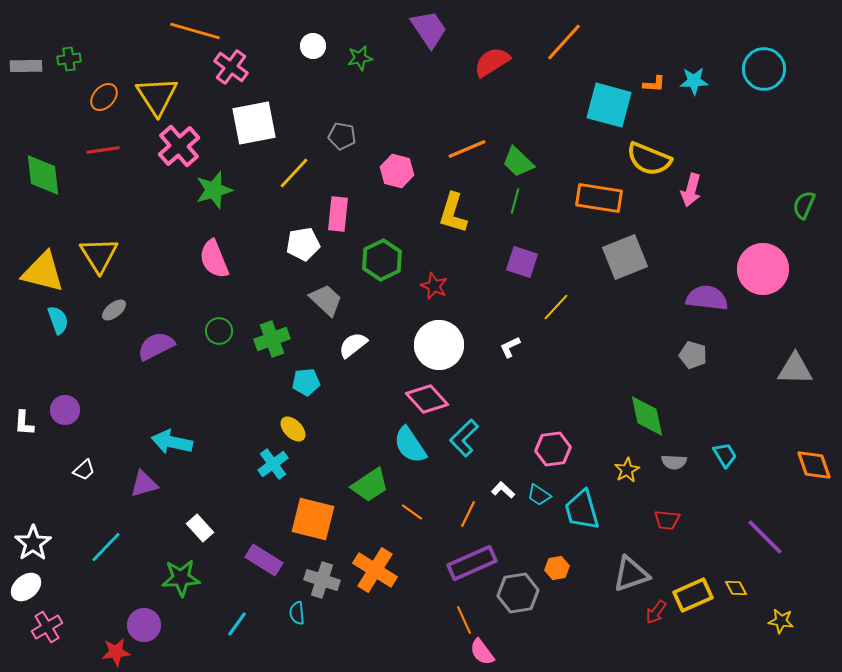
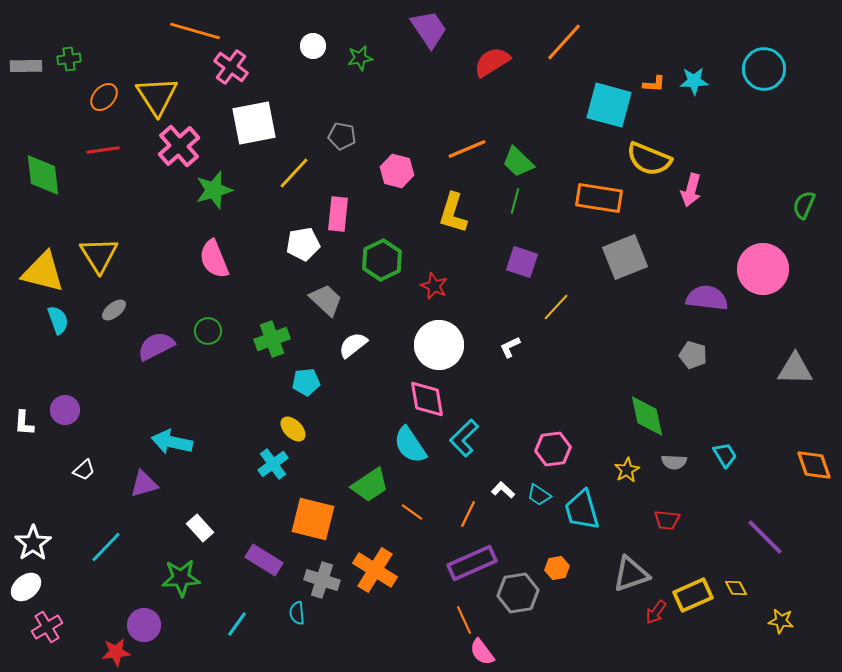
green circle at (219, 331): moved 11 px left
pink diamond at (427, 399): rotated 33 degrees clockwise
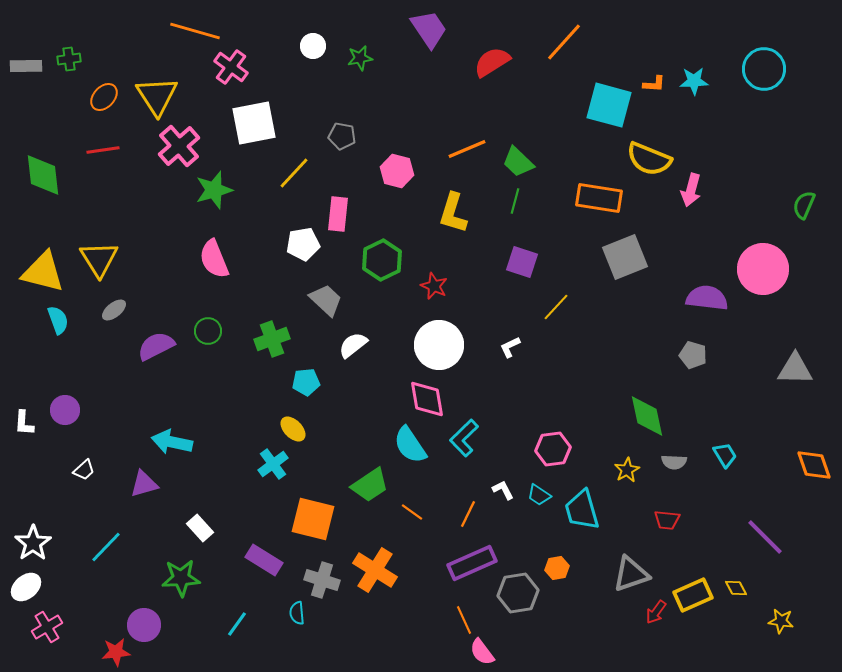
yellow triangle at (99, 255): moved 4 px down
white L-shape at (503, 490): rotated 20 degrees clockwise
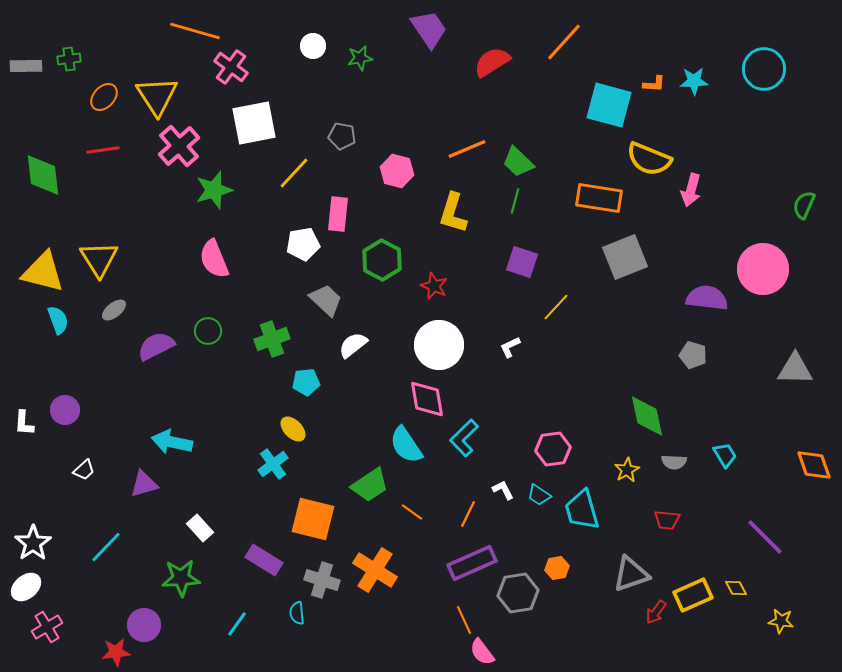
green hexagon at (382, 260): rotated 6 degrees counterclockwise
cyan semicircle at (410, 445): moved 4 px left
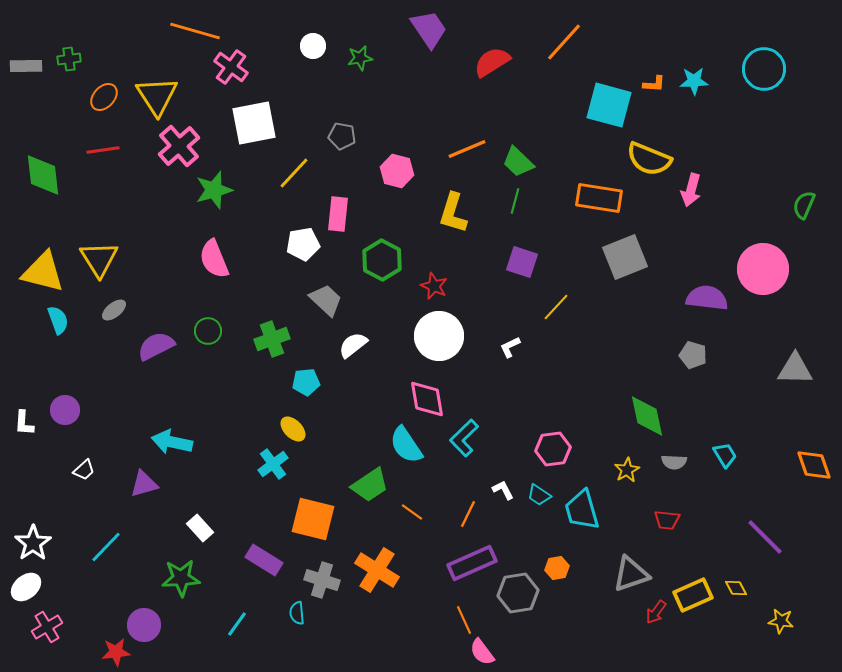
white circle at (439, 345): moved 9 px up
orange cross at (375, 570): moved 2 px right
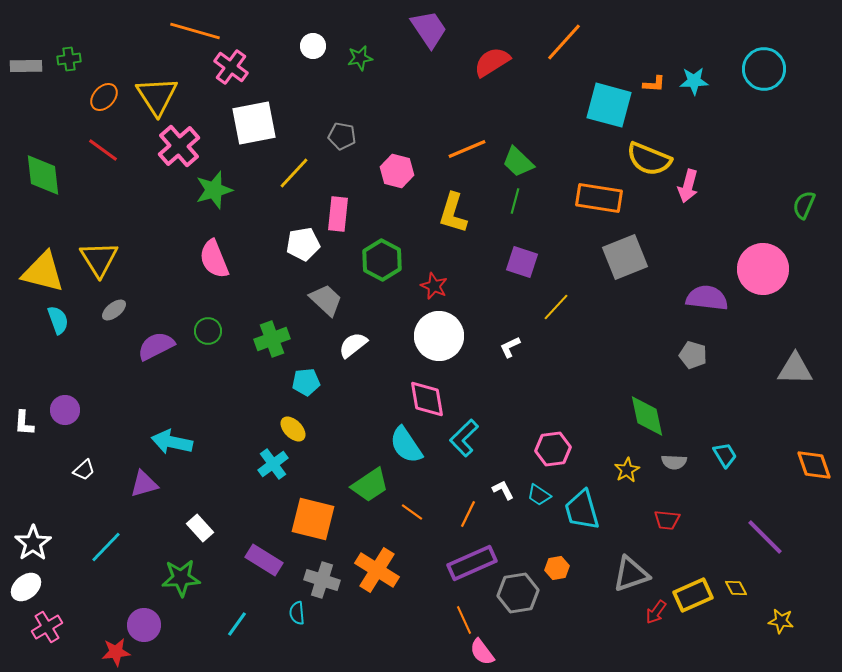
red line at (103, 150): rotated 44 degrees clockwise
pink arrow at (691, 190): moved 3 px left, 4 px up
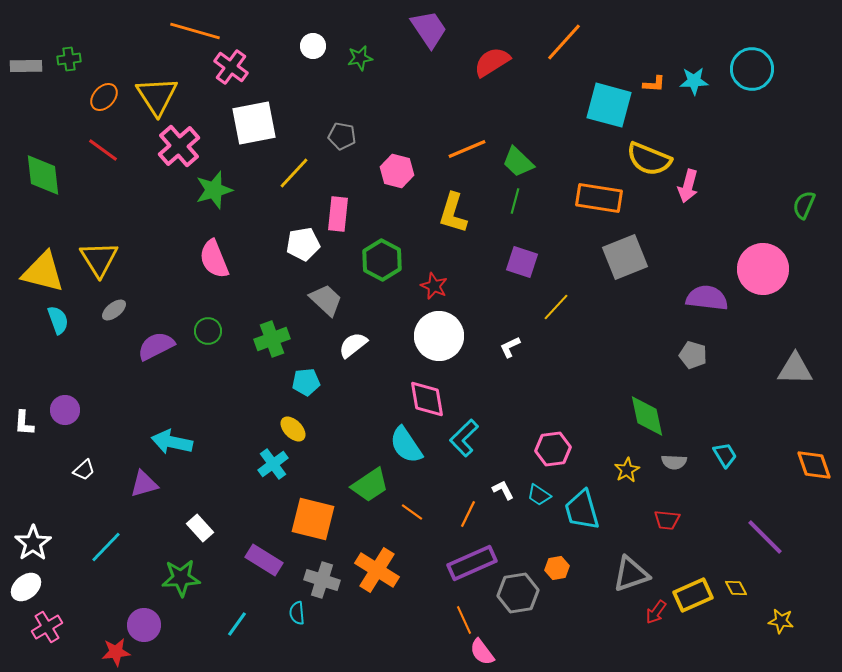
cyan circle at (764, 69): moved 12 px left
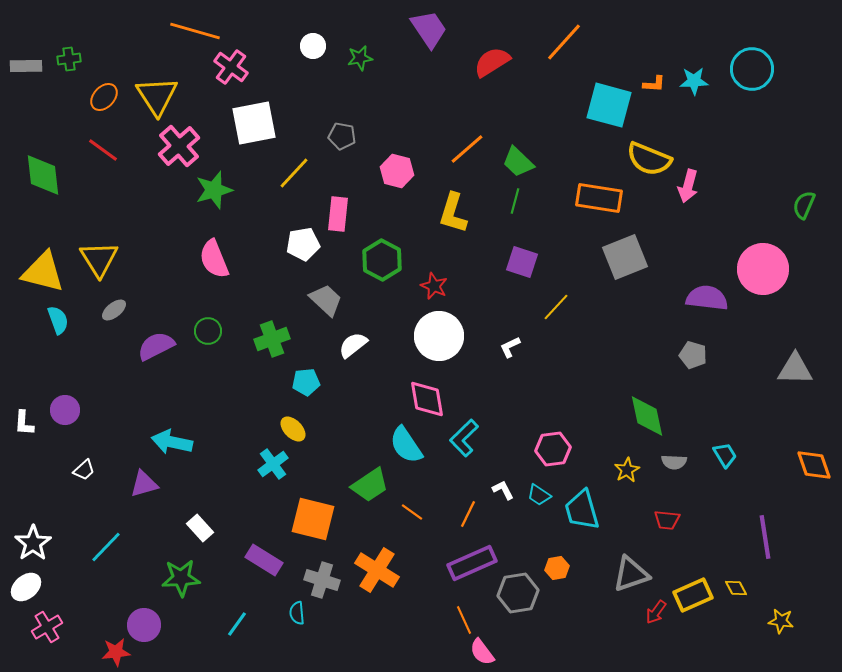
orange line at (467, 149): rotated 18 degrees counterclockwise
purple line at (765, 537): rotated 36 degrees clockwise
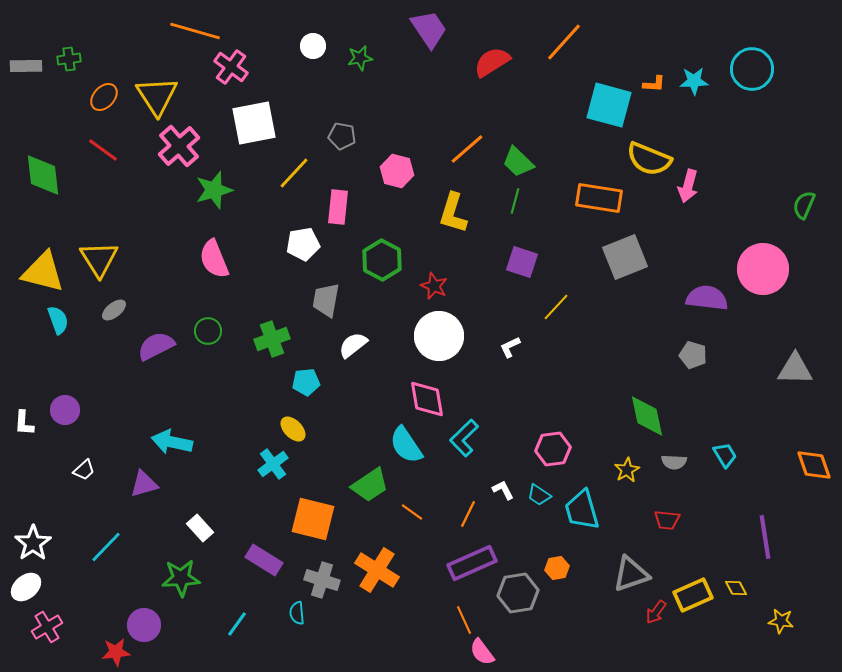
pink rectangle at (338, 214): moved 7 px up
gray trapezoid at (326, 300): rotated 123 degrees counterclockwise
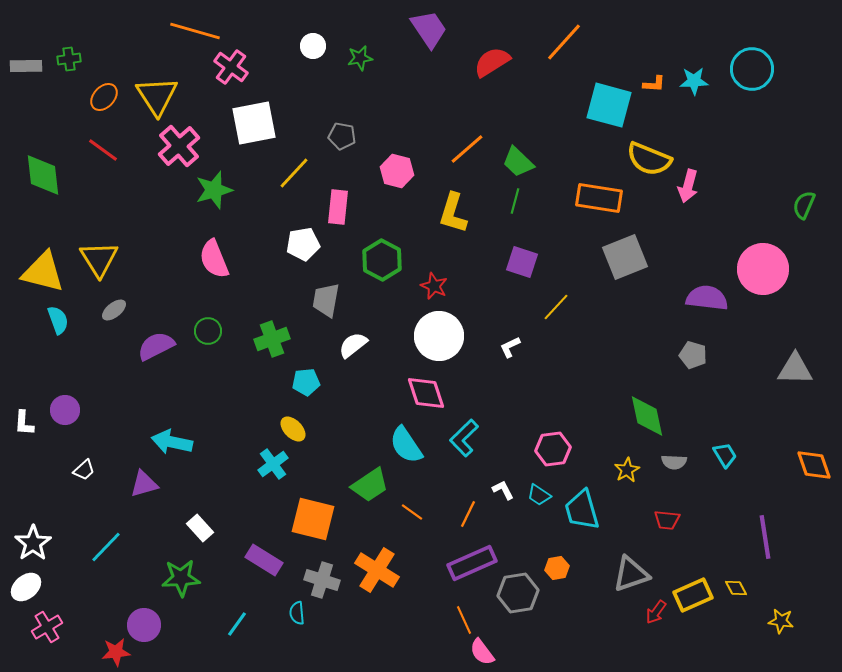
pink diamond at (427, 399): moved 1 px left, 6 px up; rotated 9 degrees counterclockwise
